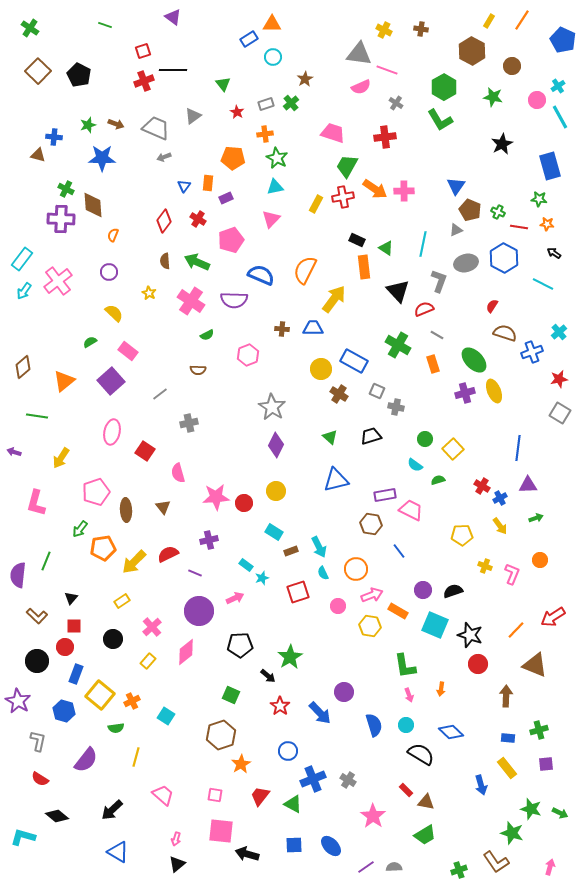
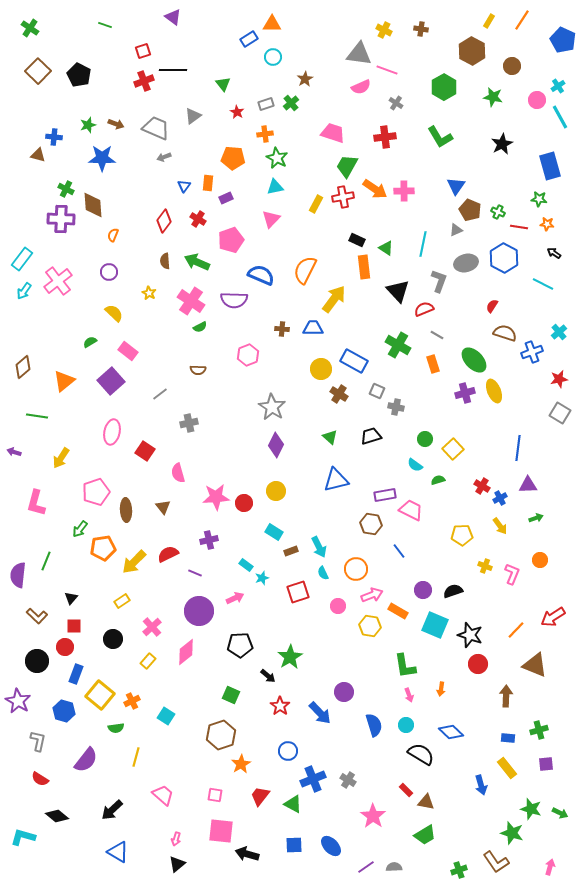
green L-shape at (440, 120): moved 17 px down
green semicircle at (207, 335): moved 7 px left, 8 px up
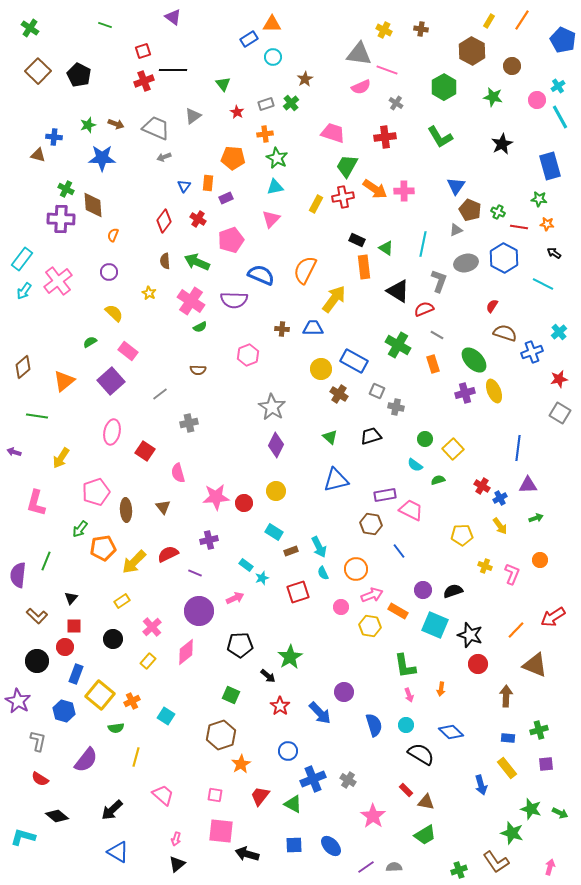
black triangle at (398, 291): rotated 15 degrees counterclockwise
pink circle at (338, 606): moved 3 px right, 1 px down
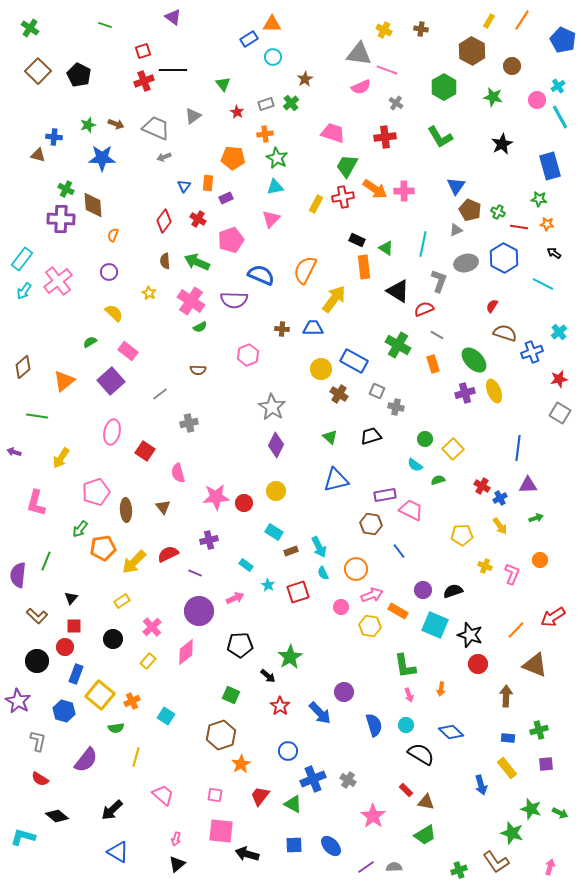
cyan star at (262, 578): moved 6 px right, 7 px down; rotated 24 degrees counterclockwise
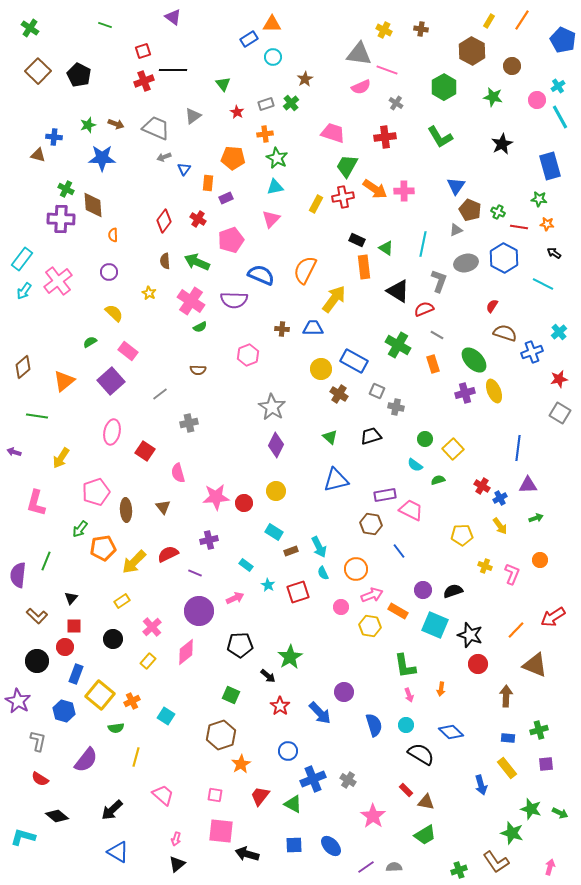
blue triangle at (184, 186): moved 17 px up
orange semicircle at (113, 235): rotated 24 degrees counterclockwise
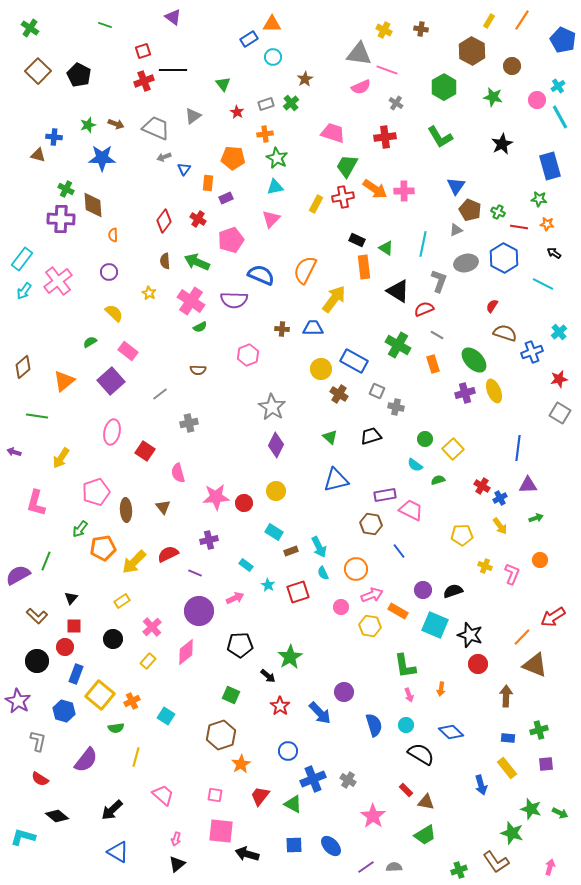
purple semicircle at (18, 575): rotated 55 degrees clockwise
orange line at (516, 630): moved 6 px right, 7 px down
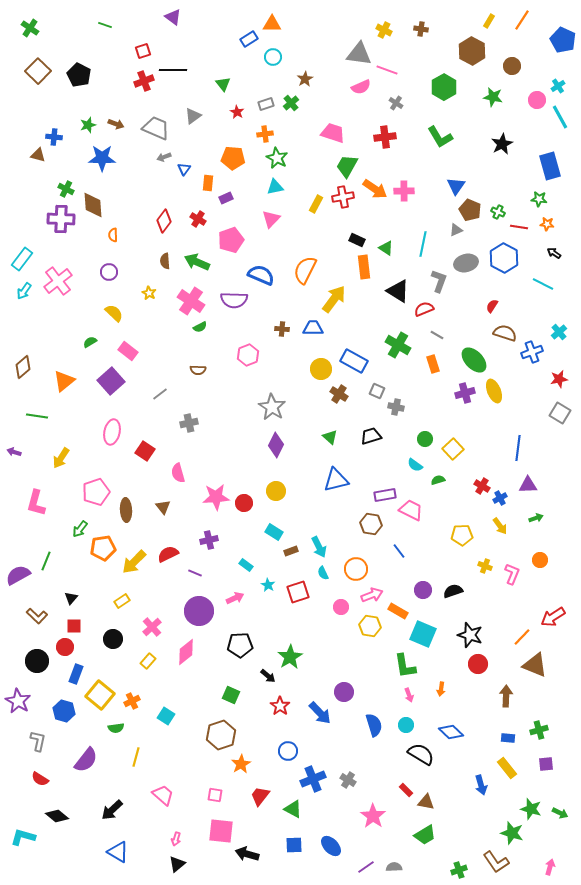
cyan square at (435, 625): moved 12 px left, 9 px down
green triangle at (293, 804): moved 5 px down
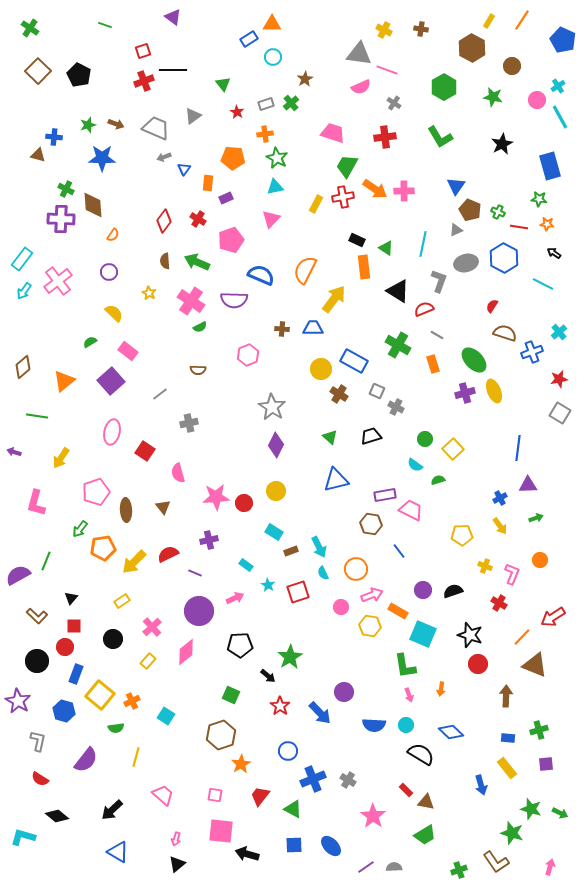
brown hexagon at (472, 51): moved 3 px up
gray cross at (396, 103): moved 2 px left
orange semicircle at (113, 235): rotated 144 degrees counterclockwise
gray cross at (396, 407): rotated 14 degrees clockwise
red cross at (482, 486): moved 17 px right, 117 px down
blue semicircle at (374, 725): rotated 110 degrees clockwise
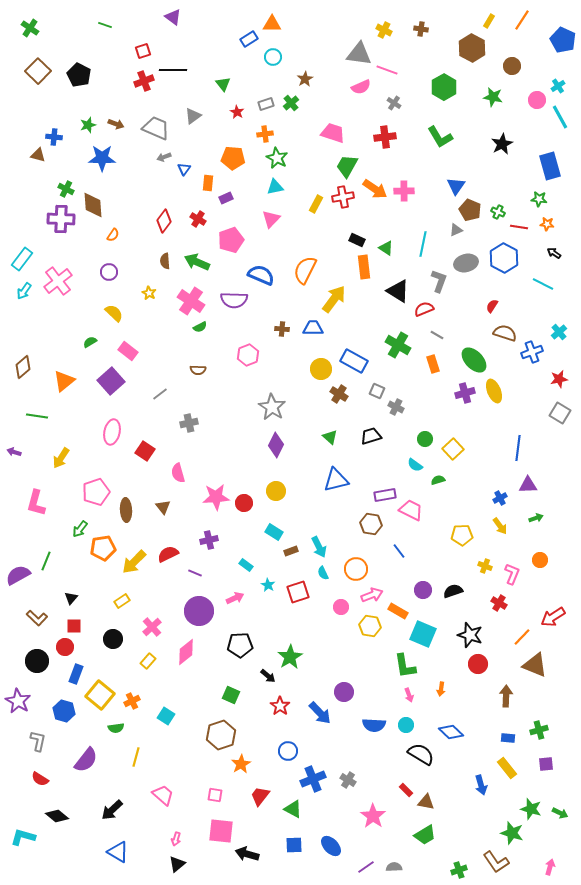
brown L-shape at (37, 616): moved 2 px down
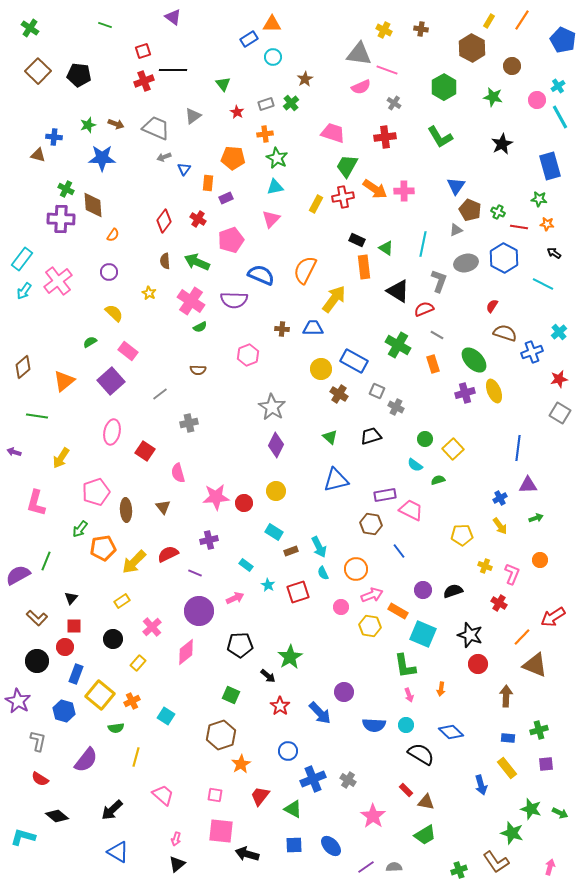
black pentagon at (79, 75): rotated 20 degrees counterclockwise
yellow rectangle at (148, 661): moved 10 px left, 2 px down
